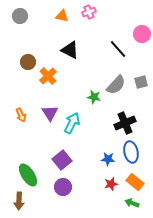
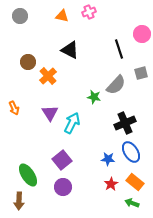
black line: moved 1 px right; rotated 24 degrees clockwise
gray square: moved 9 px up
orange arrow: moved 7 px left, 7 px up
blue ellipse: rotated 20 degrees counterclockwise
red star: rotated 16 degrees counterclockwise
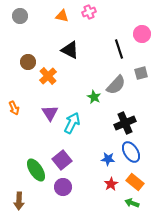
green star: rotated 16 degrees clockwise
green ellipse: moved 8 px right, 5 px up
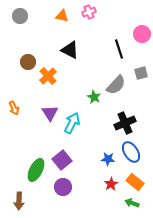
green ellipse: rotated 60 degrees clockwise
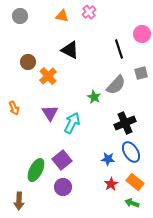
pink cross: rotated 16 degrees counterclockwise
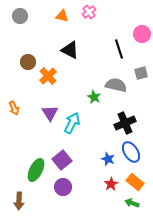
gray semicircle: rotated 120 degrees counterclockwise
blue star: rotated 16 degrees clockwise
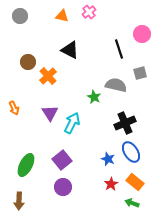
gray square: moved 1 px left
green ellipse: moved 10 px left, 5 px up
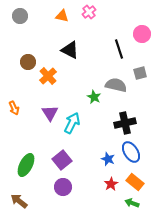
black cross: rotated 10 degrees clockwise
brown arrow: rotated 126 degrees clockwise
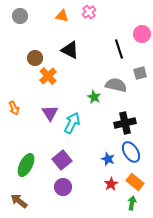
brown circle: moved 7 px right, 4 px up
green arrow: rotated 80 degrees clockwise
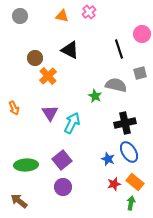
green star: moved 1 px right, 1 px up
blue ellipse: moved 2 px left
green ellipse: rotated 60 degrees clockwise
red star: moved 3 px right; rotated 16 degrees clockwise
green arrow: moved 1 px left
